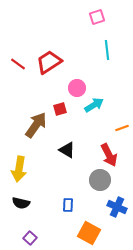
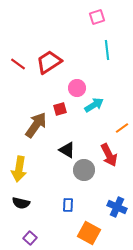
orange line: rotated 16 degrees counterclockwise
gray circle: moved 16 px left, 10 px up
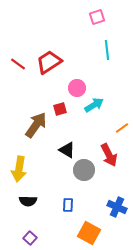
black semicircle: moved 7 px right, 2 px up; rotated 12 degrees counterclockwise
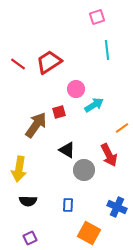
pink circle: moved 1 px left, 1 px down
red square: moved 1 px left, 3 px down
purple square: rotated 24 degrees clockwise
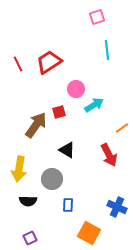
red line: rotated 28 degrees clockwise
gray circle: moved 32 px left, 9 px down
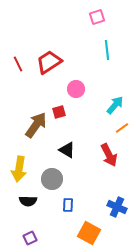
cyan arrow: moved 21 px right; rotated 18 degrees counterclockwise
